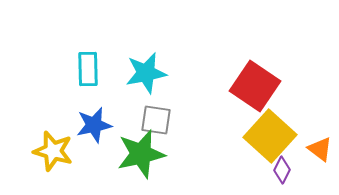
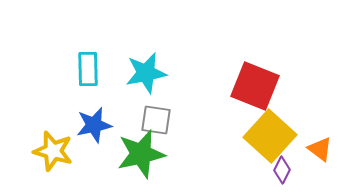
red square: rotated 12 degrees counterclockwise
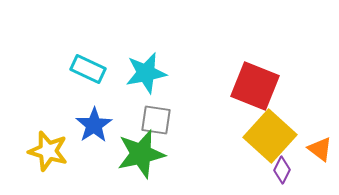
cyan rectangle: rotated 64 degrees counterclockwise
blue star: rotated 21 degrees counterclockwise
yellow star: moved 5 px left
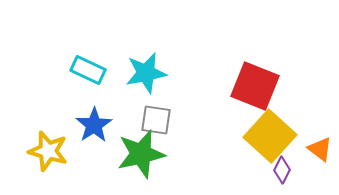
cyan rectangle: moved 1 px down
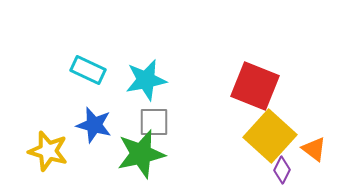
cyan star: moved 7 px down
gray square: moved 2 px left, 2 px down; rotated 8 degrees counterclockwise
blue star: rotated 24 degrees counterclockwise
orange triangle: moved 6 px left
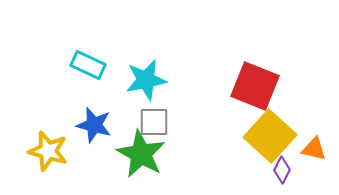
cyan rectangle: moved 5 px up
orange triangle: rotated 24 degrees counterclockwise
green star: rotated 30 degrees counterclockwise
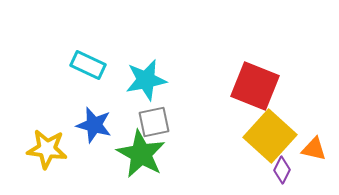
gray square: rotated 12 degrees counterclockwise
yellow star: moved 1 px left, 2 px up; rotated 9 degrees counterclockwise
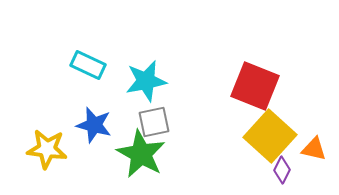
cyan star: moved 1 px down
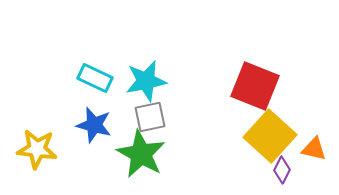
cyan rectangle: moved 7 px right, 13 px down
gray square: moved 4 px left, 5 px up
yellow star: moved 10 px left
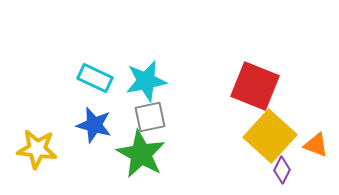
orange triangle: moved 2 px right, 4 px up; rotated 8 degrees clockwise
